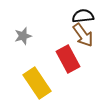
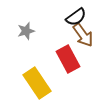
black semicircle: moved 7 px left, 1 px down; rotated 150 degrees clockwise
gray star: moved 3 px right, 5 px up
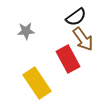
gray star: rotated 12 degrees clockwise
brown arrow: moved 4 px down
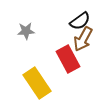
black semicircle: moved 4 px right, 4 px down
brown arrow: rotated 65 degrees clockwise
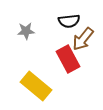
black semicircle: moved 11 px left; rotated 30 degrees clockwise
brown arrow: rotated 10 degrees clockwise
yellow rectangle: moved 1 px left, 3 px down; rotated 16 degrees counterclockwise
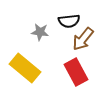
gray star: moved 14 px right, 1 px down; rotated 12 degrees clockwise
red rectangle: moved 8 px right, 13 px down
yellow rectangle: moved 11 px left, 18 px up
